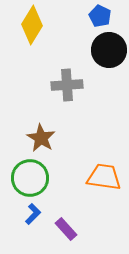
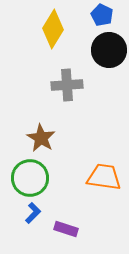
blue pentagon: moved 2 px right, 1 px up
yellow diamond: moved 21 px right, 4 px down
blue L-shape: moved 1 px up
purple rectangle: rotated 30 degrees counterclockwise
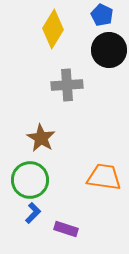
green circle: moved 2 px down
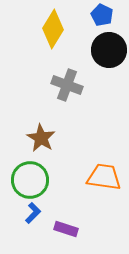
gray cross: rotated 24 degrees clockwise
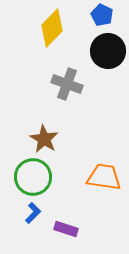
yellow diamond: moved 1 px left, 1 px up; rotated 12 degrees clockwise
black circle: moved 1 px left, 1 px down
gray cross: moved 1 px up
brown star: moved 3 px right, 1 px down
green circle: moved 3 px right, 3 px up
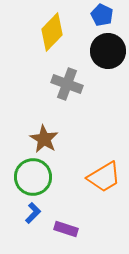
yellow diamond: moved 4 px down
orange trapezoid: rotated 141 degrees clockwise
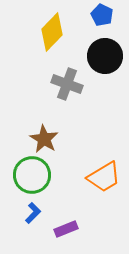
black circle: moved 3 px left, 5 px down
green circle: moved 1 px left, 2 px up
purple rectangle: rotated 40 degrees counterclockwise
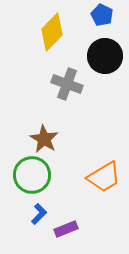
blue L-shape: moved 6 px right, 1 px down
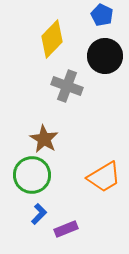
yellow diamond: moved 7 px down
gray cross: moved 2 px down
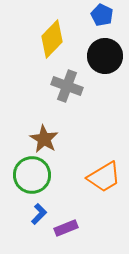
purple rectangle: moved 1 px up
